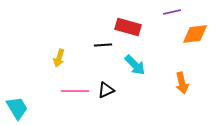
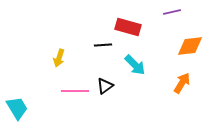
orange diamond: moved 5 px left, 12 px down
orange arrow: rotated 135 degrees counterclockwise
black triangle: moved 1 px left, 4 px up; rotated 12 degrees counterclockwise
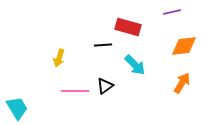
orange diamond: moved 6 px left
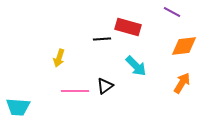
purple line: rotated 42 degrees clockwise
black line: moved 1 px left, 6 px up
cyan arrow: moved 1 px right, 1 px down
cyan trapezoid: moved 1 px right, 1 px up; rotated 125 degrees clockwise
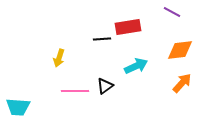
red rectangle: rotated 25 degrees counterclockwise
orange diamond: moved 4 px left, 4 px down
cyan arrow: rotated 70 degrees counterclockwise
orange arrow: rotated 10 degrees clockwise
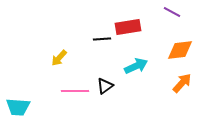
yellow arrow: rotated 24 degrees clockwise
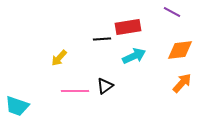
cyan arrow: moved 2 px left, 10 px up
cyan trapezoid: moved 1 px left, 1 px up; rotated 15 degrees clockwise
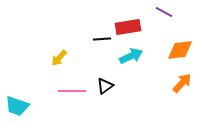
purple line: moved 8 px left
cyan arrow: moved 3 px left
pink line: moved 3 px left
